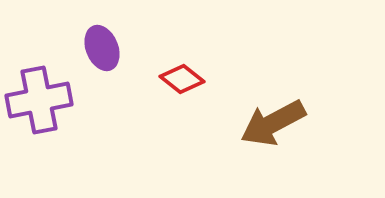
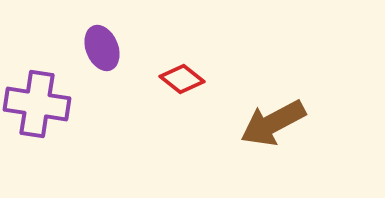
purple cross: moved 2 px left, 4 px down; rotated 20 degrees clockwise
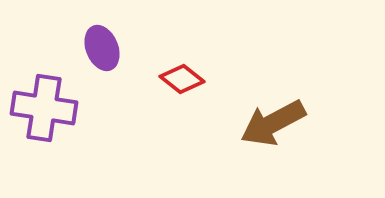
purple cross: moved 7 px right, 4 px down
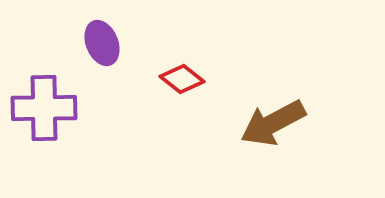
purple ellipse: moved 5 px up
purple cross: rotated 10 degrees counterclockwise
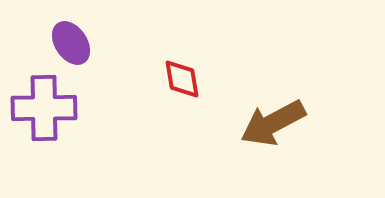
purple ellipse: moved 31 px left; rotated 12 degrees counterclockwise
red diamond: rotated 42 degrees clockwise
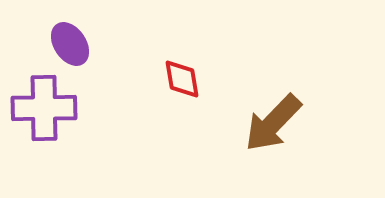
purple ellipse: moved 1 px left, 1 px down
brown arrow: rotated 18 degrees counterclockwise
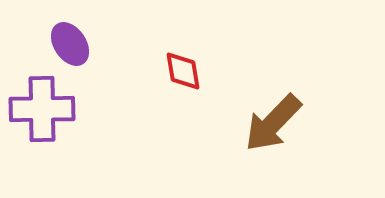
red diamond: moved 1 px right, 8 px up
purple cross: moved 2 px left, 1 px down
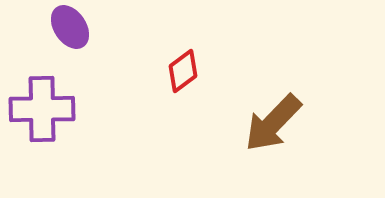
purple ellipse: moved 17 px up
red diamond: rotated 63 degrees clockwise
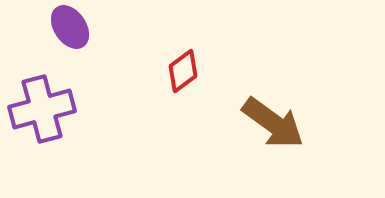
purple cross: rotated 14 degrees counterclockwise
brown arrow: rotated 98 degrees counterclockwise
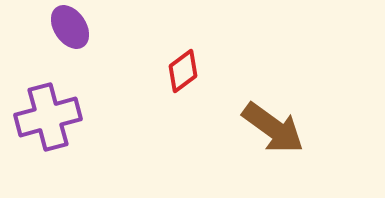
purple cross: moved 6 px right, 8 px down
brown arrow: moved 5 px down
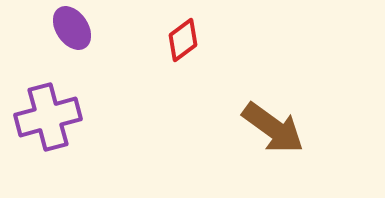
purple ellipse: moved 2 px right, 1 px down
red diamond: moved 31 px up
